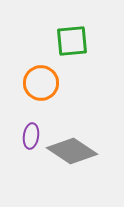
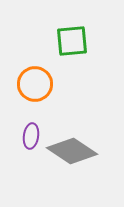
orange circle: moved 6 px left, 1 px down
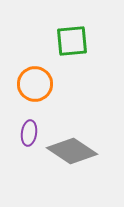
purple ellipse: moved 2 px left, 3 px up
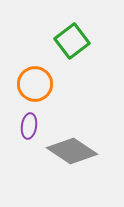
green square: rotated 32 degrees counterclockwise
purple ellipse: moved 7 px up
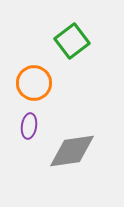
orange circle: moved 1 px left, 1 px up
gray diamond: rotated 42 degrees counterclockwise
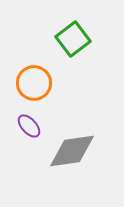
green square: moved 1 px right, 2 px up
purple ellipse: rotated 50 degrees counterclockwise
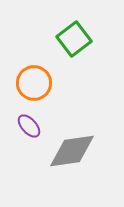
green square: moved 1 px right
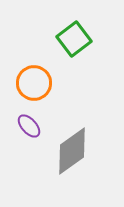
gray diamond: rotated 27 degrees counterclockwise
